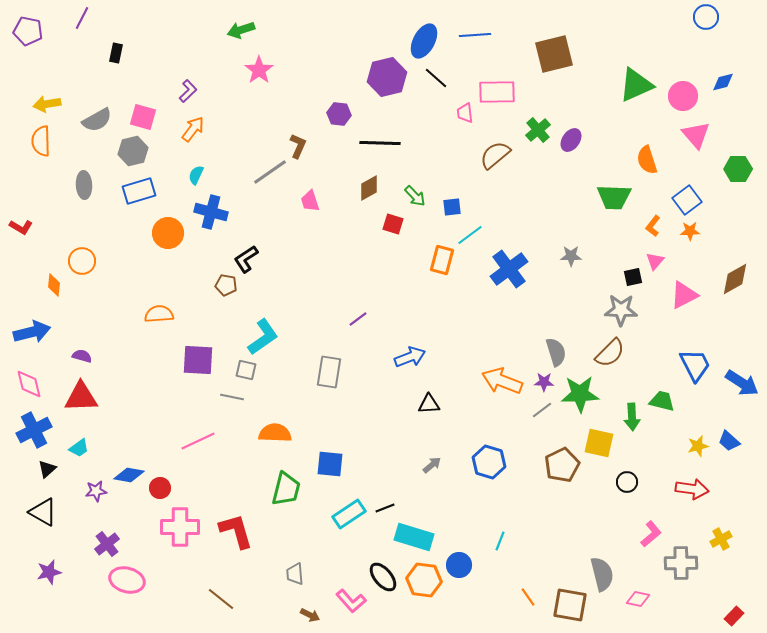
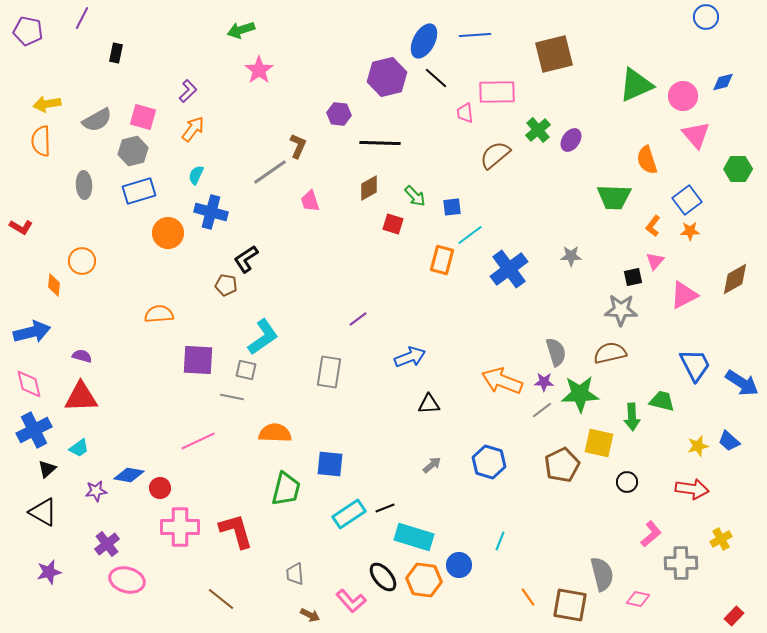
brown semicircle at (610, 353): rotated 148 degrees counterclockwise
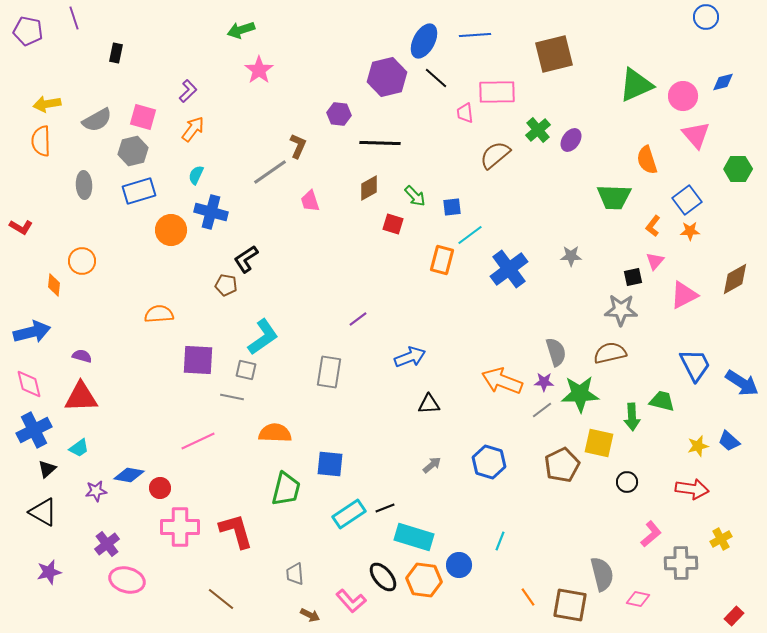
purple line at (82, 18): moved 8 px left; rotated 45 degrees counterclockwise
orange circle at (168, 233): moved 3 px right, 3 px up
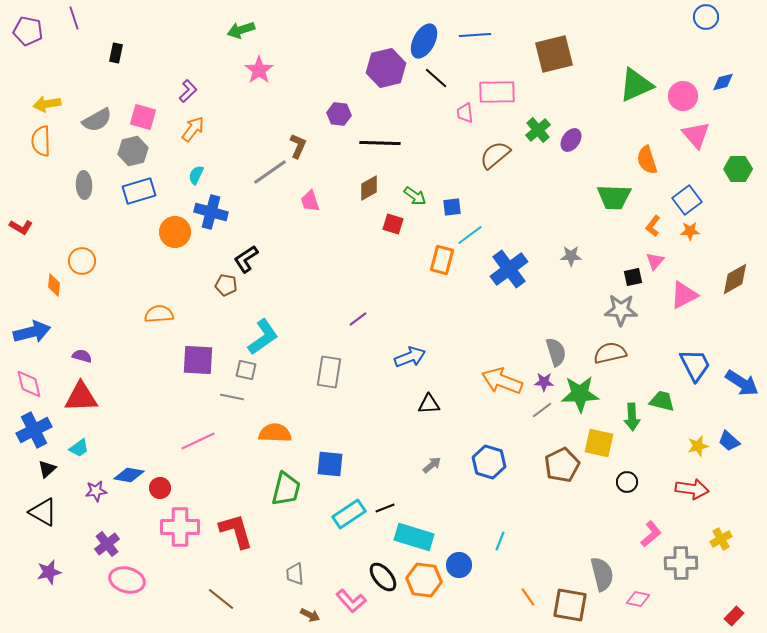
purple hexagon at (387, 77): moved 1 px left, 9 px up
green arrow at (415, 196): rotated 10 degrees counterclockwise
orange circle at (171, 230): moved 4 px right, 2 px down
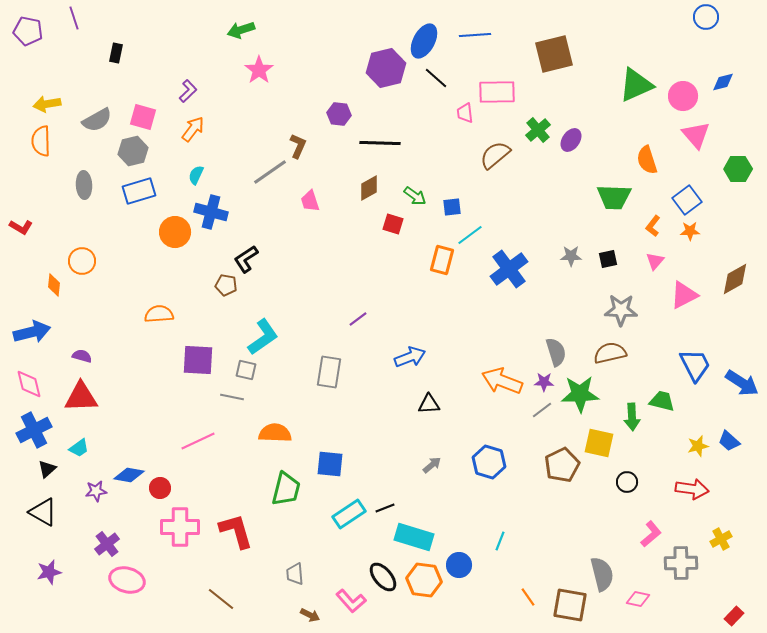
black square at (633, 277): moved 25 px left, 18 px up
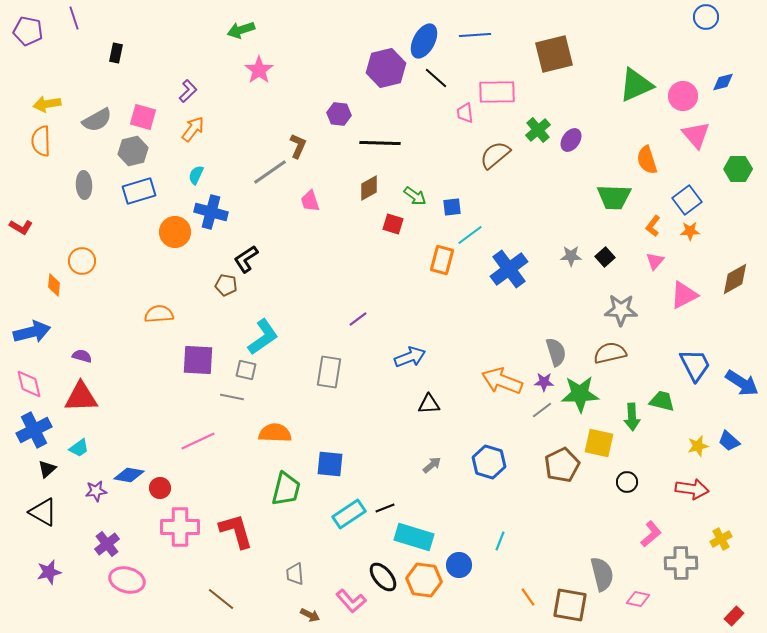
black square at (608, 259): moved 3 px left, 2 px up; rotated 30 degrees counterclockwise
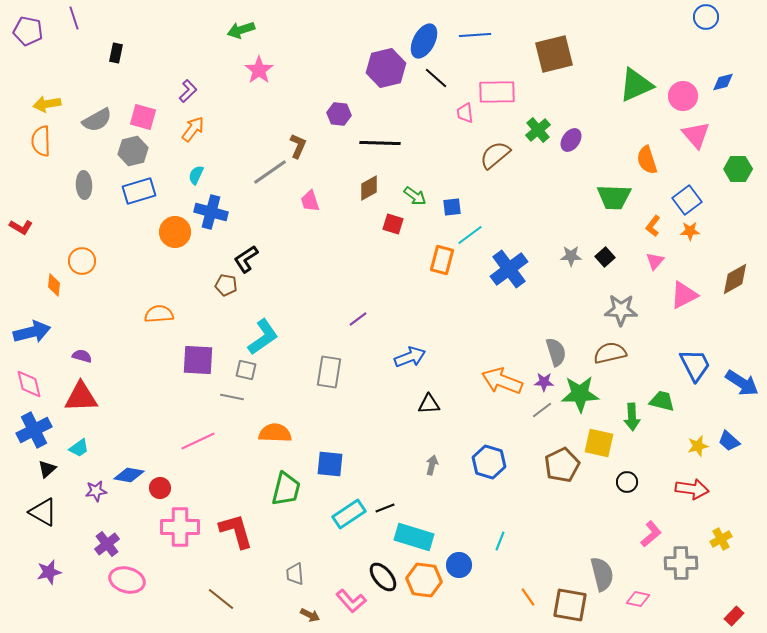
gray arrow at (432, 465): rotated 36 degrees counterclockwise
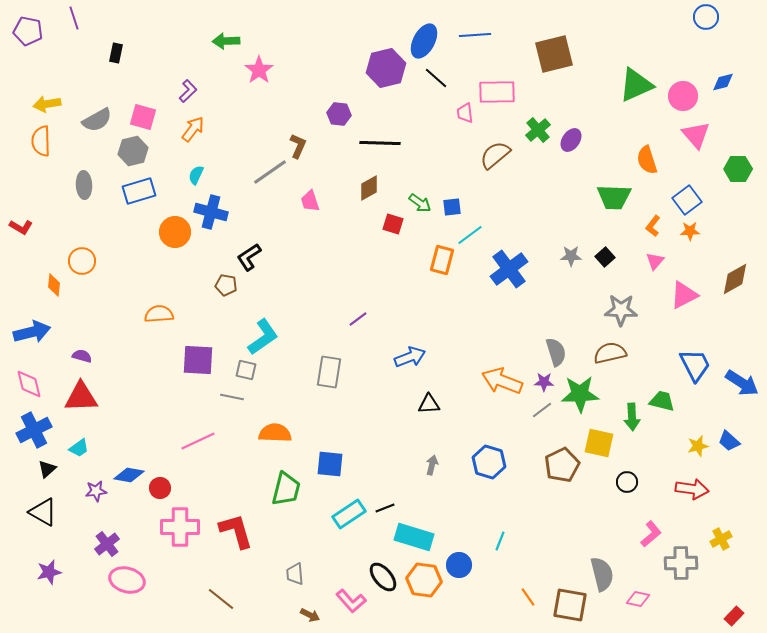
green arrow at (241, 30): moved 15 px left, 11 px down; rotated 16 degrees clockwise
green arrow at (415, 196): moved 5 px right, 7 px down
black L-shape at (246, 259): moved 3 px right, 2 px up
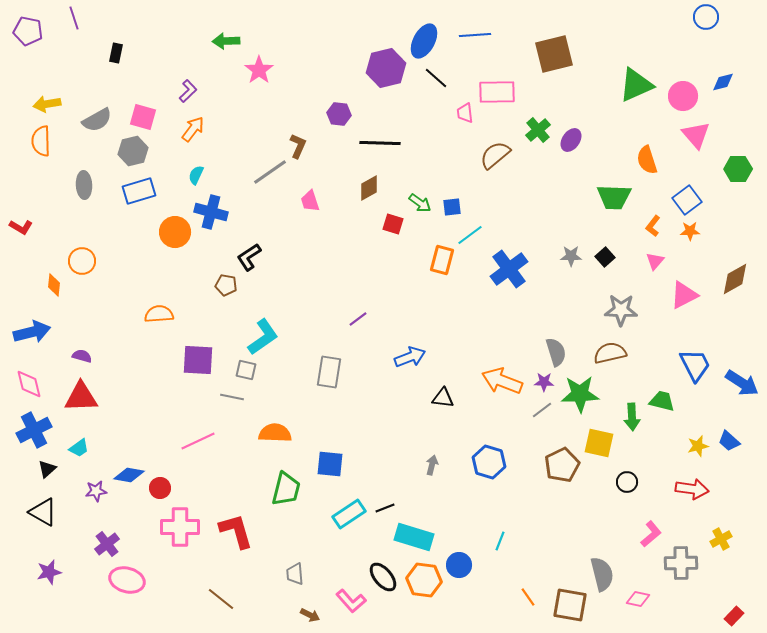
black triangle at (429, 404): moved 14 px right, 6 px up; rotated 10 degrees clockwise
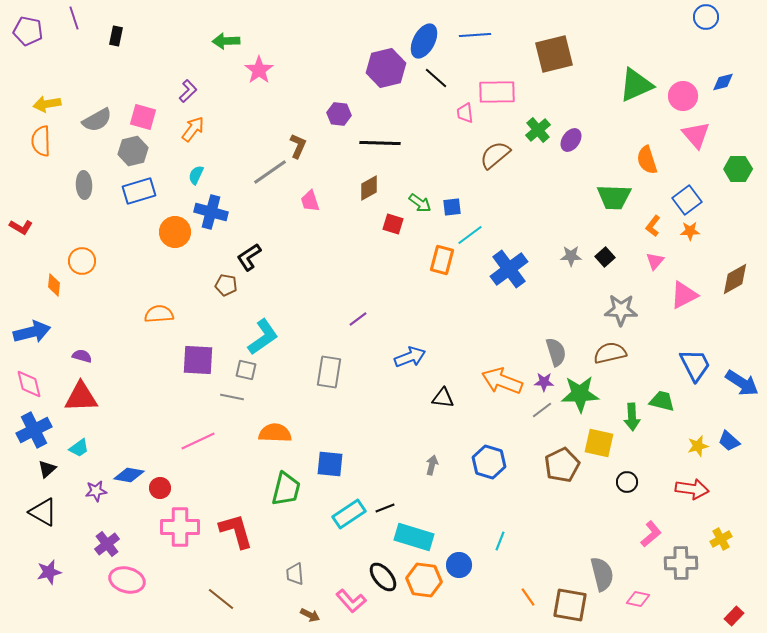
black rectangle at (116, 53): moved 17 px up
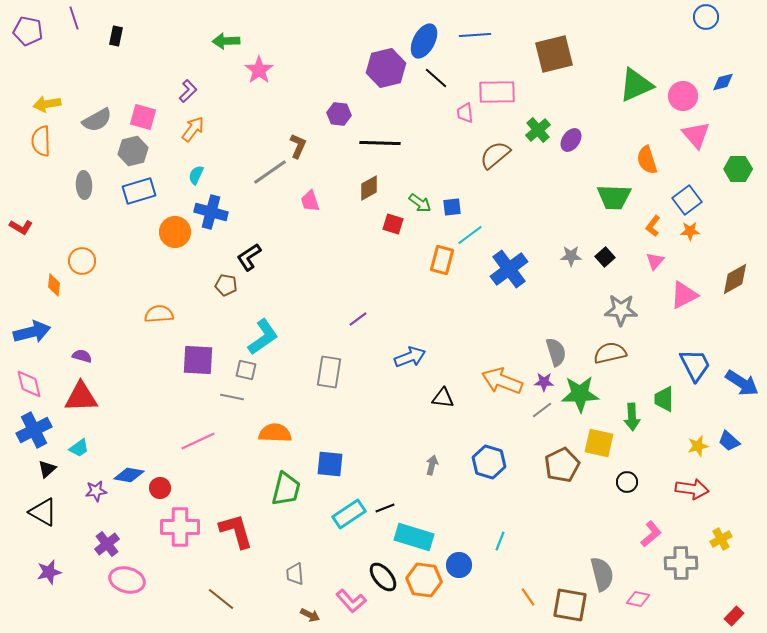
green trapezoid at (662, 401): moved 2 px right, 2 px up; rotated 104 degrees counterclockwise
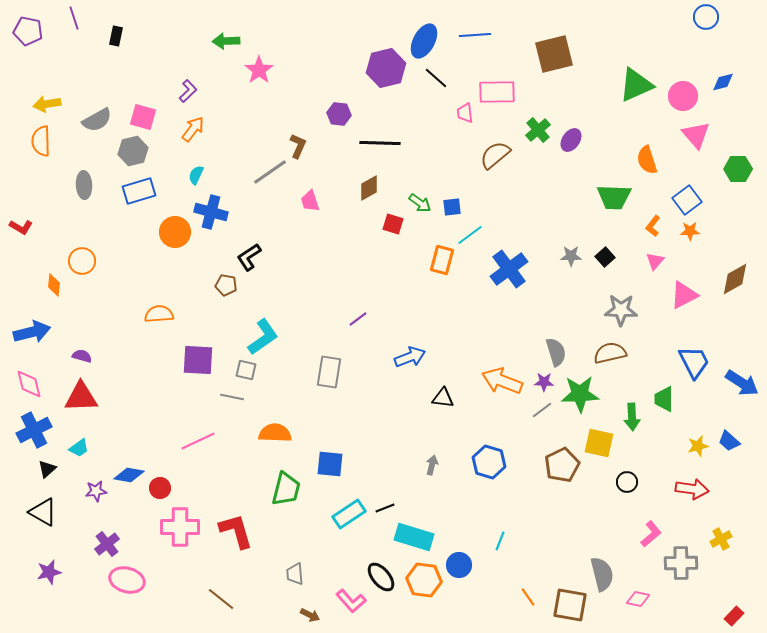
blue trapezoid at (695, 365): moved 1 px left, 3 px up
black ellipse at (383, 577): moved 2 px left
